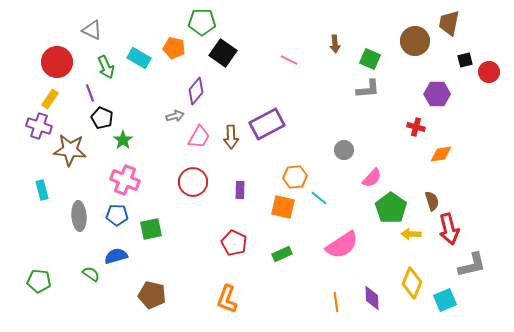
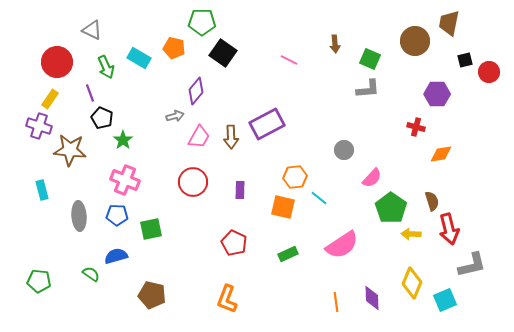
green rectangle at (282, 254): moved 6 px right
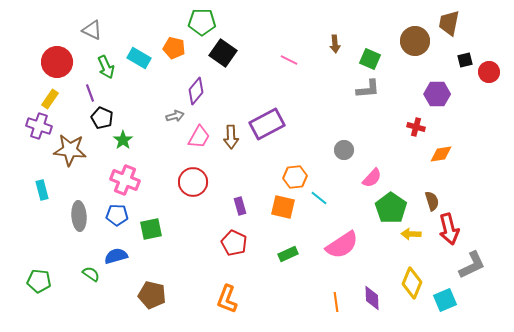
purple rectangle at (240, 190): moved 16 px down; rotated 18 degrees counterclockwise
gray L-shape at (472, 265): rotated 12 degrees counterclockwise
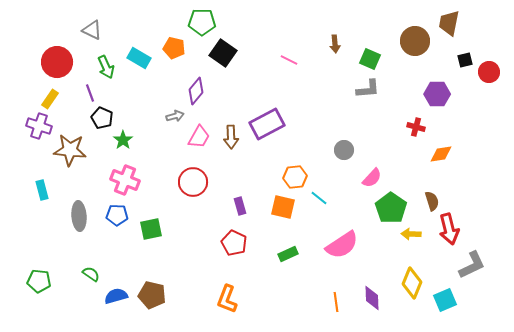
blue semicircle at (116, 256): moved 40 px down
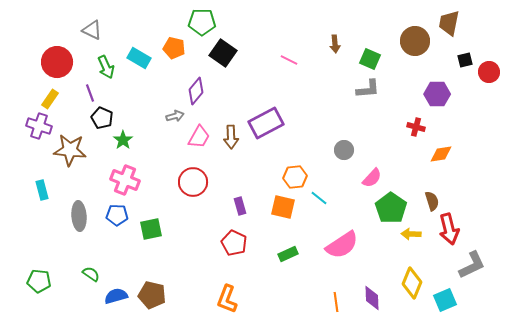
purple rectangle at (267, 124): moved 1 px left, 1 px up
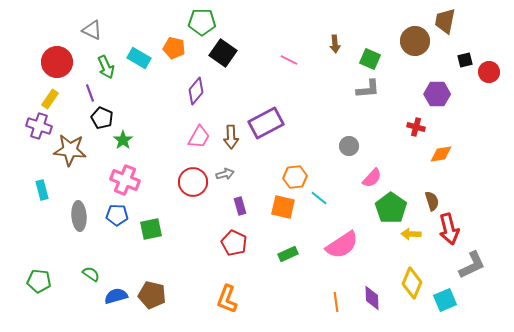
brown trapezoid at (449, 23): moved 4 px left, 2 px up
gray arrow at (175, 116): moved 50 px right, 58 px down
gray circle at (344, 150): moved 5 px right, 4 px up
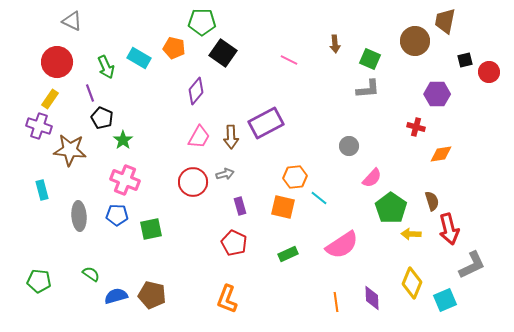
gray triangle at (92, 30): moved 20 px left, 9 px up
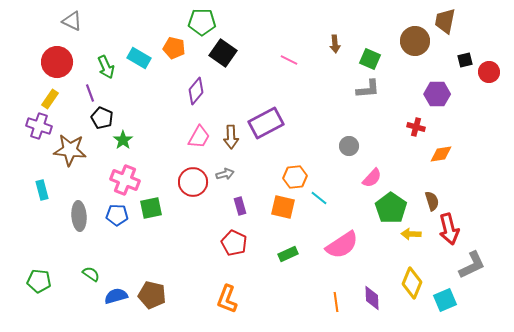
green square at (151, 229): moved 21 px up
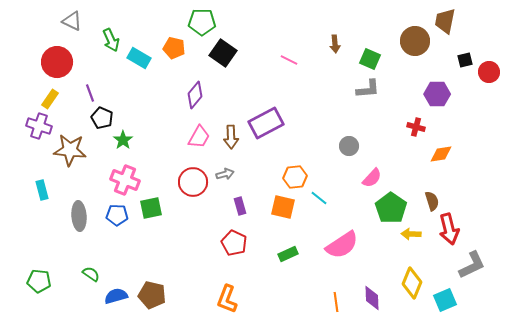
green arrow at (106, 67): moved 5 px right, 27 px up
purple diamond at (196, 91): moved 1 px left, 4 px down
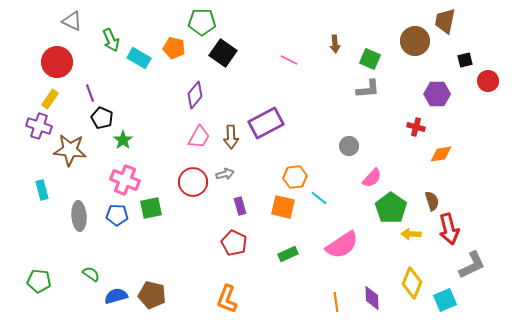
red circle at (489, 72): moved 1 px left, 9 px down
